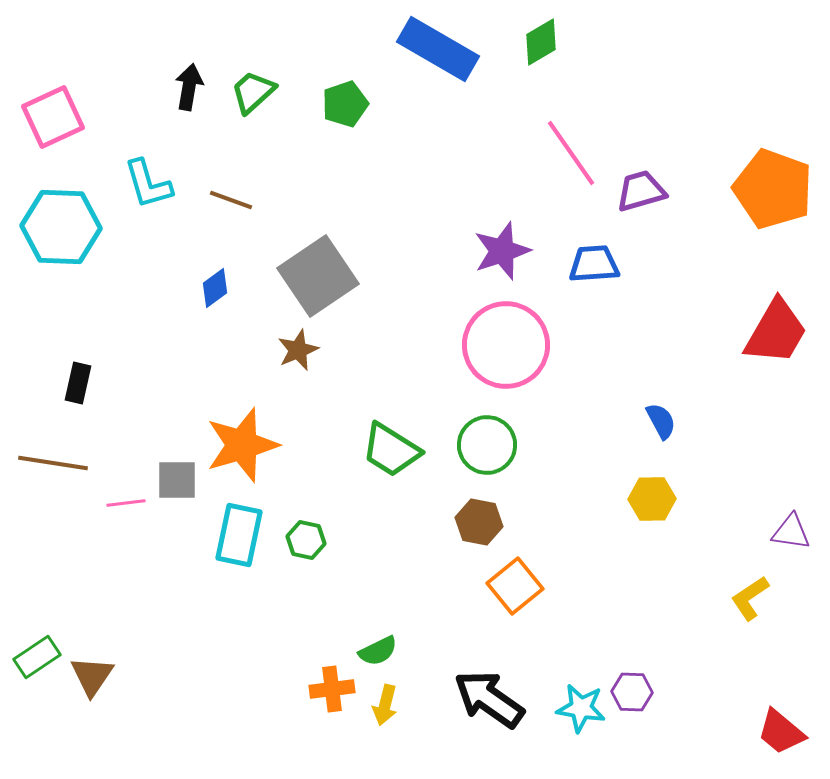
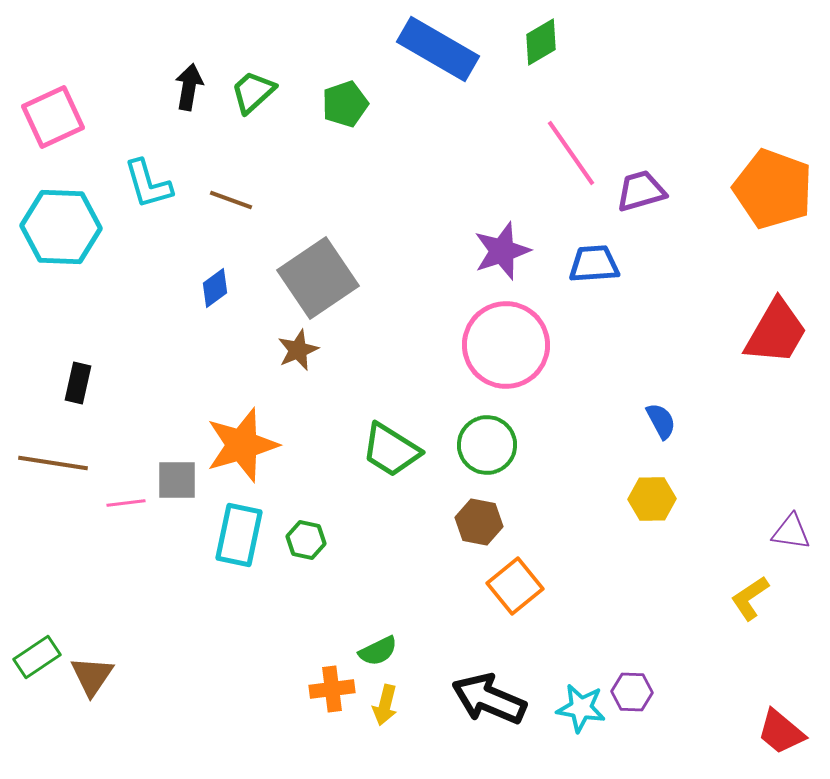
gray square at (318, 276): moved 2 px down
black arrow at (489, 699): rotated 12 degrees counterclockwise
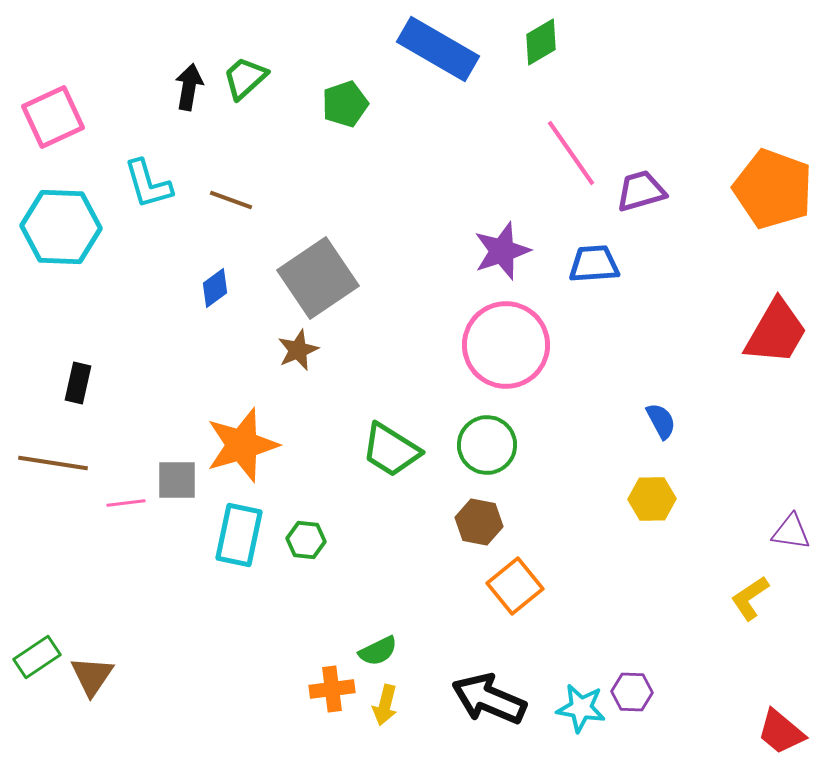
green trapezoid at (253, 92): moved 8 px left, 14 px up
green hexagon at (306, 540): rotated 6 degrees counterclockwise
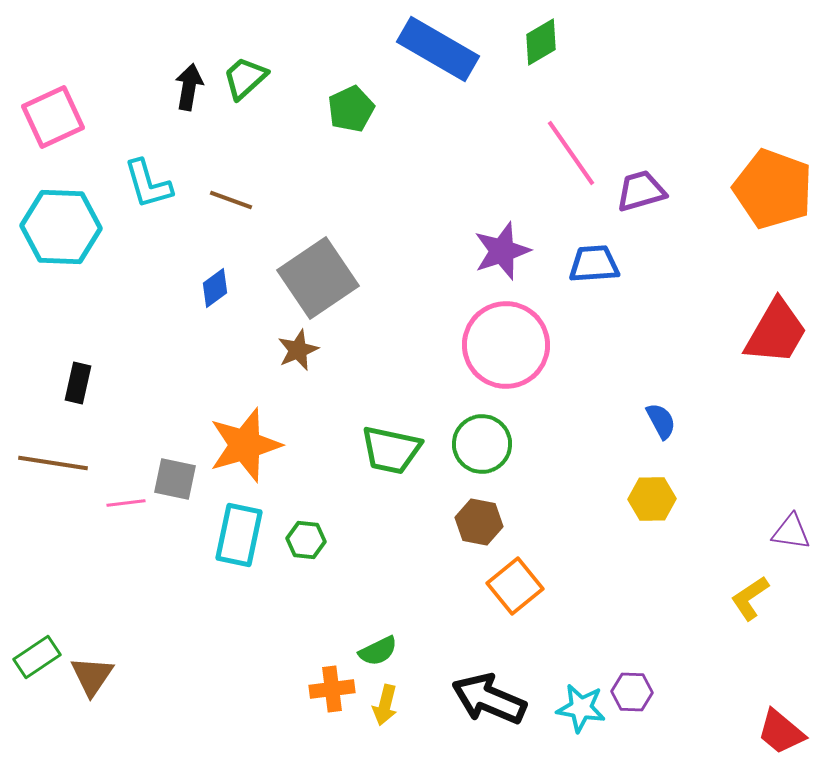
green pentagon at (345, 104): moved 6 px right, 5 px down; rotated 6 degrees counterclockwise
orange star at (242, 445): moved 3 px right
green circle at (487, 445): moved 5 px left, 1 px up
green trapezoid at (391, 450): rotated 20 degrees counterclockwise
gray square at (177, 480): moved 2 px left, 1 px up; rotated 12 degrees clockwise
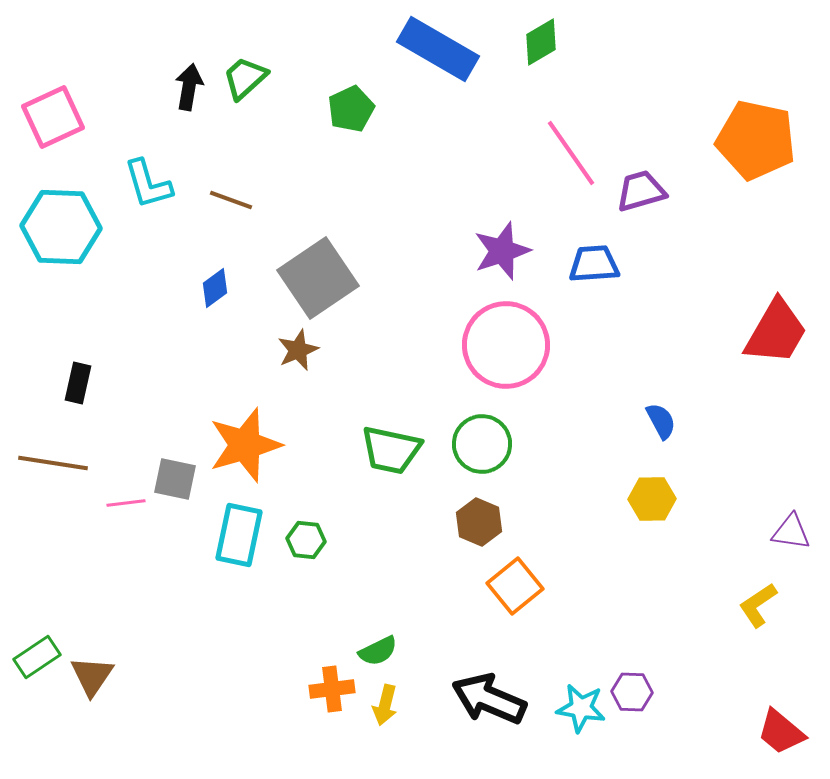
orange pentagon at (773, 189): moved 17 px left, 49 px up; rotated 8 degrees counterclockwise
brown hexagon at (479, 522): rotated 12 degrees clockwise
yellow L-shape at (750, 598): moved 8 px right, 7 px down
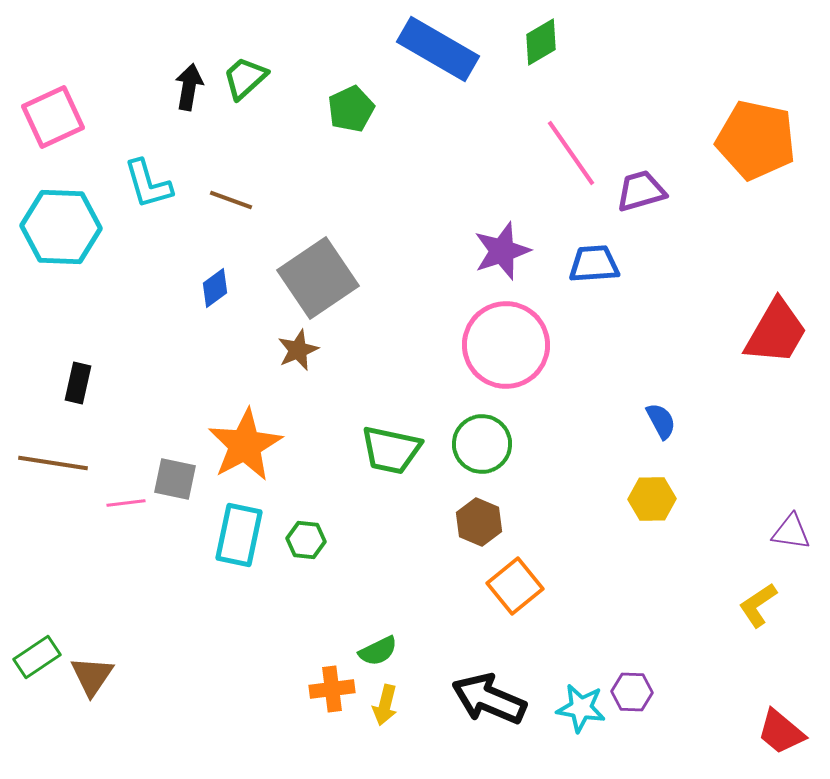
orange star at (245, 445): rotated 12 degrees counterclockwise
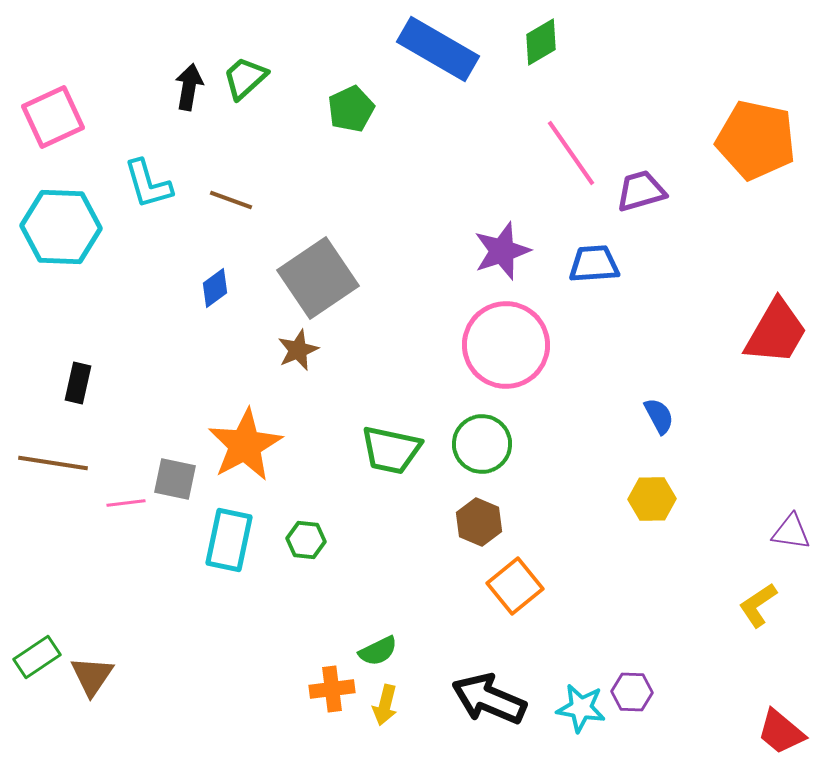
blue semicircle at (661, 421): moved 2 px left, 5 px up
cyan rectangle at (239, 535): moved 10 px left, 5 px down
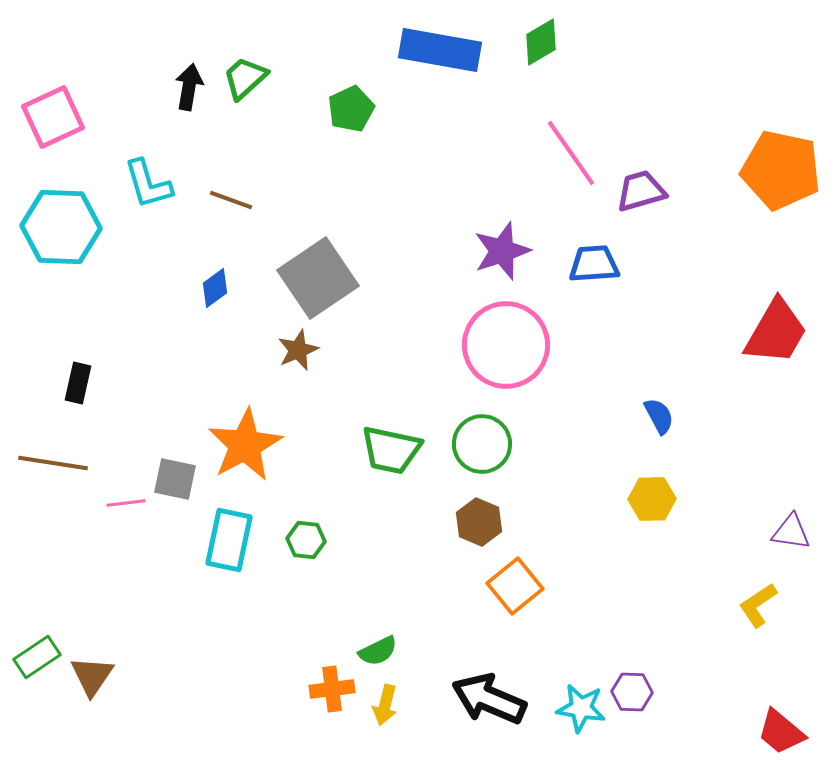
blue rectangle at (438, 49): moved 2 px right, 1 px down; rotated 20 degrees counterclockwise
orange pentagon at (756, 140): moved 25 px right, 30 px down
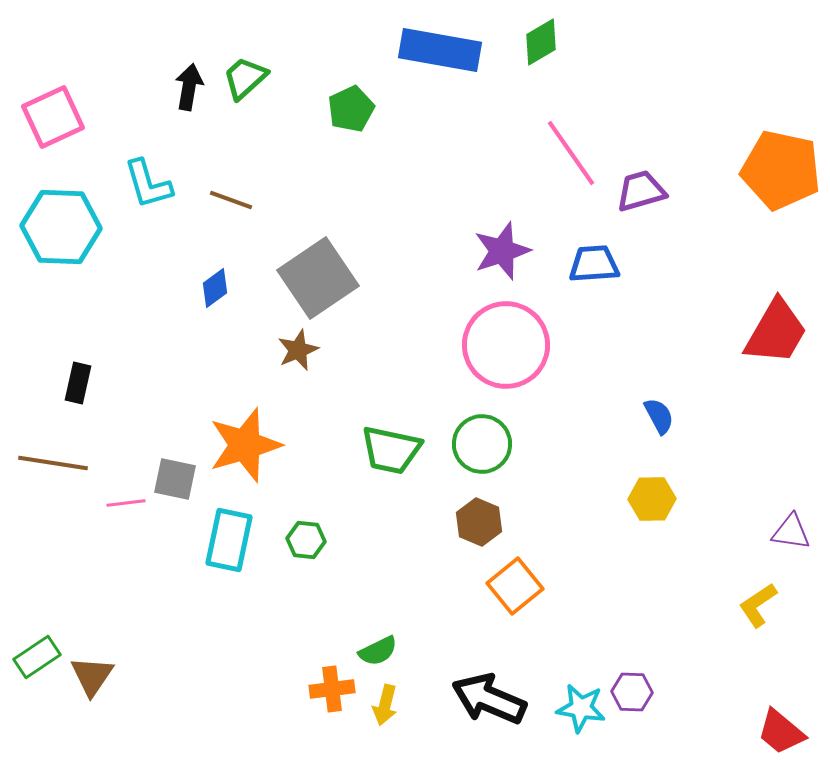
orange star at (245, 445): rotated 12 degrees clockwise
